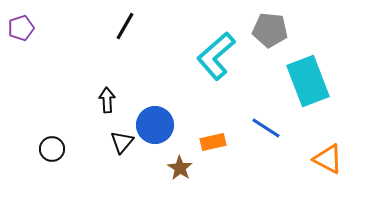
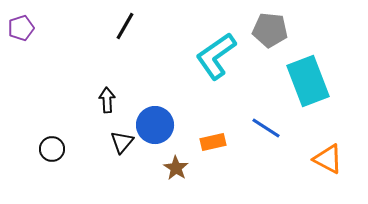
cyan L-shape: rotated 6 degrees clockwise
brown star: moved 4 px left
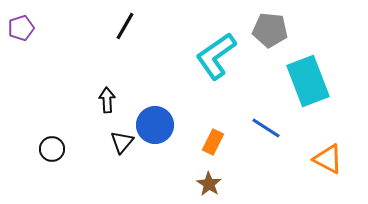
orange rectangle: rotated 50 degrees counterclockwise
brown star: moved 33 px right, 16 px down
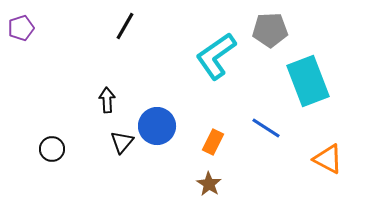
gray pentagon: rotated 8 degrees counterclockwise
blue circle: moved 2 px right, 1 px down
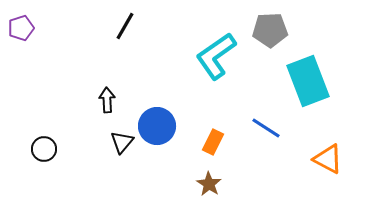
black circle: moved 8 px left
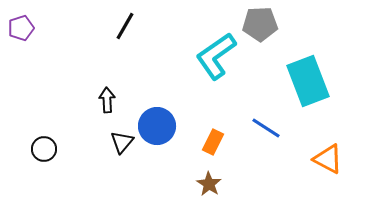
gray pentagon: moved 10 px left, 6 px up
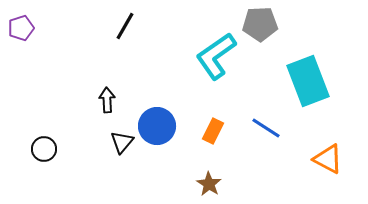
orange rectangle: moved 11 px up
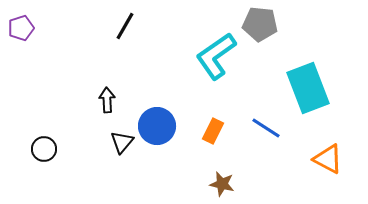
gray pentagon: rotated 8 degrees clockwise
cyan rectangle: moved 7 px down
brown star: moved 13 px right; rotated 20 degrees counterclockwise
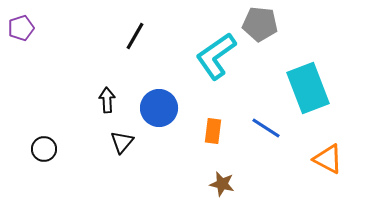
black line: moved 10 px right, 10 px down
blue circle: moved 2 px right, 18 px up
orange rectangle: rotated 20 degrees counterclockwise
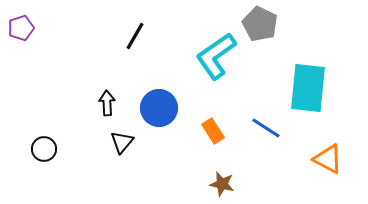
gray pentagon: rotated 20 degrees clockwise
cyan rectangle: rotated 27 degrees clockwise
black arrow: moved 3 px down
orange rectangle: rotated 40 degrees counterclockwise
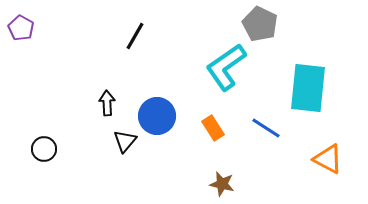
purple pentagon: rotated 25 degrees counterclockwise
cyan L-shape: moved 10 px right, 11 px down
blue circle: moved 2 px left, 8 px down
orange rectangle: moved 3 px up
black triangle: moved 3 px right, 1 px up
